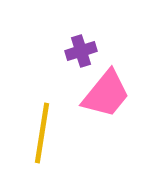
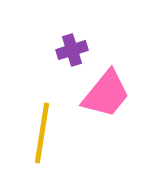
purple cross: moved 9 px left, 1 px up
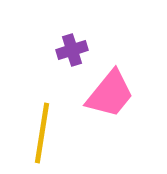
pink trapezoid: moved 4 px right
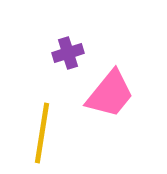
purple cross: moved 4 px left, 3 px down
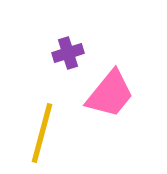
yellow line: rotated 6 degrees clockwise
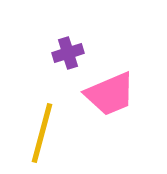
pink trapezoid: rotated 28 degrees clockwise
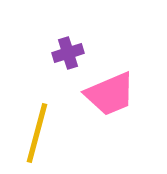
yellow line: moved 5 px left
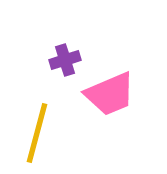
purple cross: moved 3 px left, 7 px down
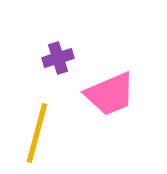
purple cross: moved 7 px left, 2 px up
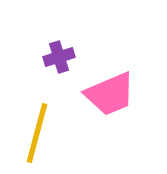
purple cross: moved 1 px right, 1 px up
